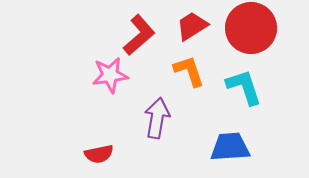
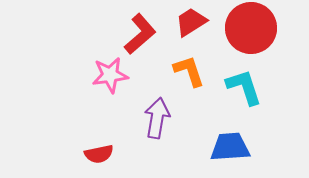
red trapezoid: moved 1 px left, 4 px up
red L-shape: moved 1 px right, 1 px up
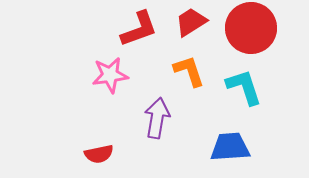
red L-shape: moved 1 px left, 5 px up; rotated 21 degrees clockwise
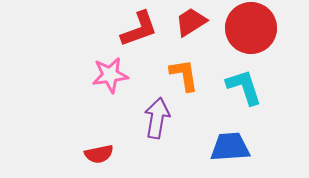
orange L-shape: moved 5 px left, 4 px down; rotated 9 degrees clockwise
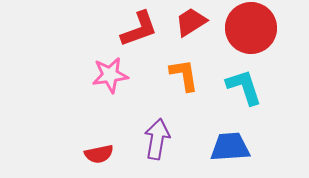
purple arrow: moved 21 px down
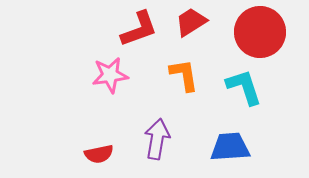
red circle: moved 9 px right, 4 px down
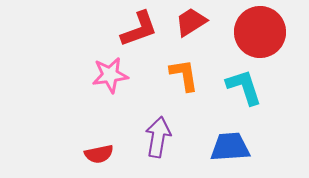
purple arrow: moved 1 px right, 2 px up
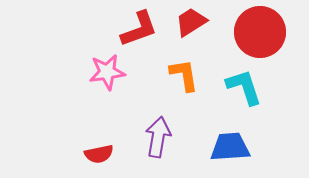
pink star: moved 3 px left, 3 px up
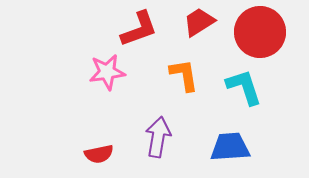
red trapezoid: moved 8 px right
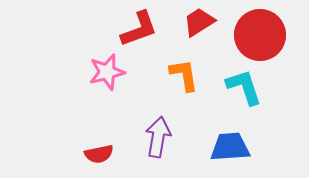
red circle: moved 3 px down
pink star: rotated 6 degrees counterclockwise
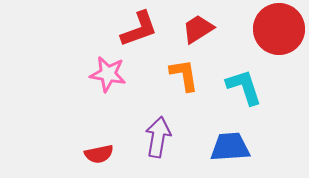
red trapezoid: moved 1 px left, 7 px down
red circle: moved 19 px right, 6 px up
pink star: moved 1 px right, 2 px down; rotated 24 degrees clockwise
